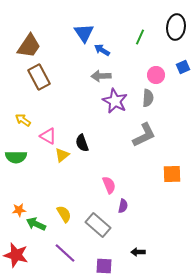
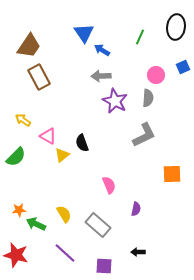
green semicircle: rotated 45 degrees counterclockwise
purple semicircle: moved 13 px right, 3 px down
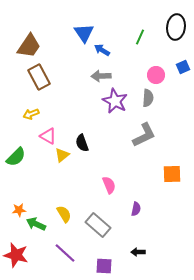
yellow arrow: moved 8 px right, 6 px up; rotated 56 degrees counterclockwise
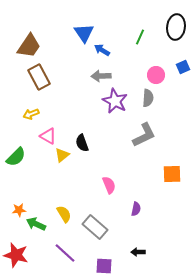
gray rectangle: moved 3 px left, 2 px down
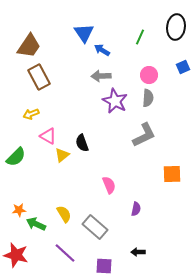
pink circle: moved 7 px left
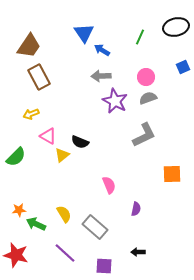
black ellipse: rotated 70 degrees clockwise
pink circle: moved 3 px left, 2 px down
gray semicircle: rotated 114 degrees counterclockwise
black semicircle: moved 2 px left, 1 px up; rotated 48 degrees counterclockwise
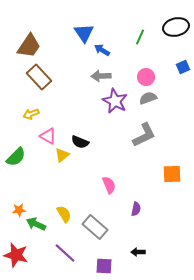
brown rectangle: rotated 15 degrees counterclockwise
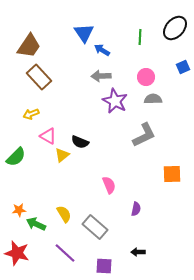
black ellipse: moved 1 px left, 1 px down; rotated 35 degrees counterclockwise
green line: rotated 21 degrees counterclockwise
gray semicircle: moved 5 px right, 1 px down; rotated 18 degrees clockwise
red star: moved 1 px right, 2 px up
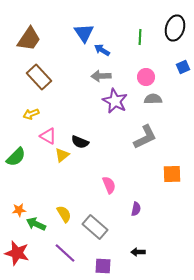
black ellipse: rotated 25 degrees counterclockwise
brown trapezoid: moved 7 px up
gray L-shape: moved 1 px right, 2 px down
purple square: moved 1 px left
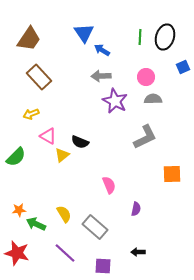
black ellipse: moved 10 px left, 9 px down
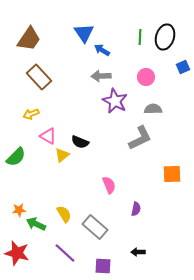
gray semicircle: moved 10 px down
gray L-shape: moved 5 px left, 1 px down
